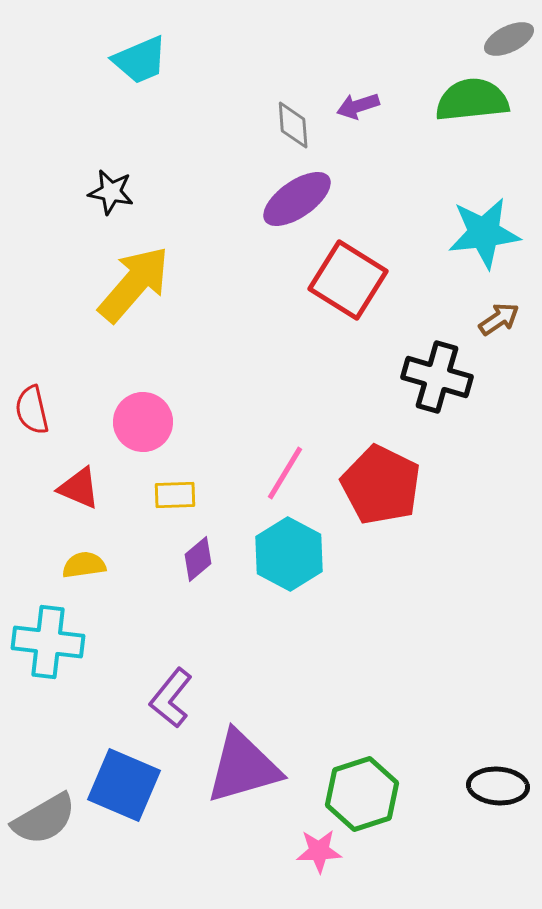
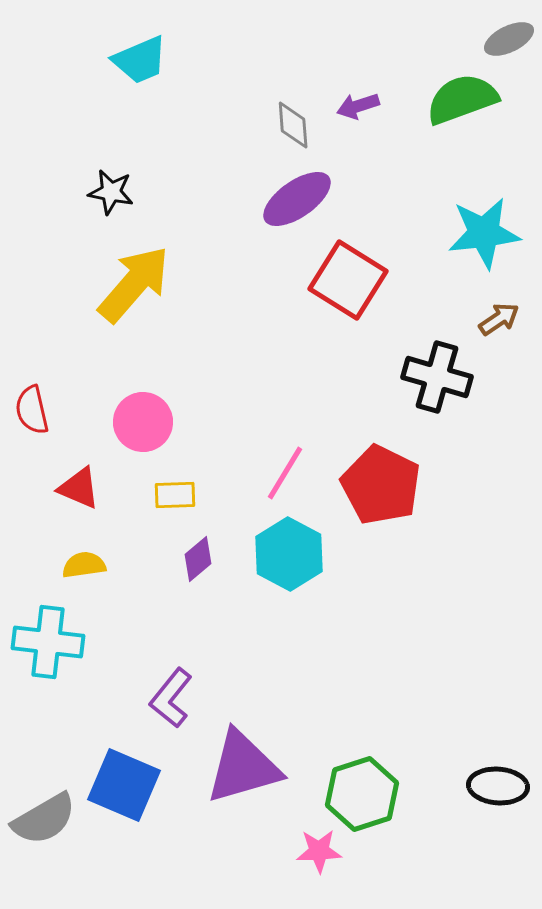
green semicircle: moved 10 px left, 1 px up; rotated 14 degrees counterclockwise
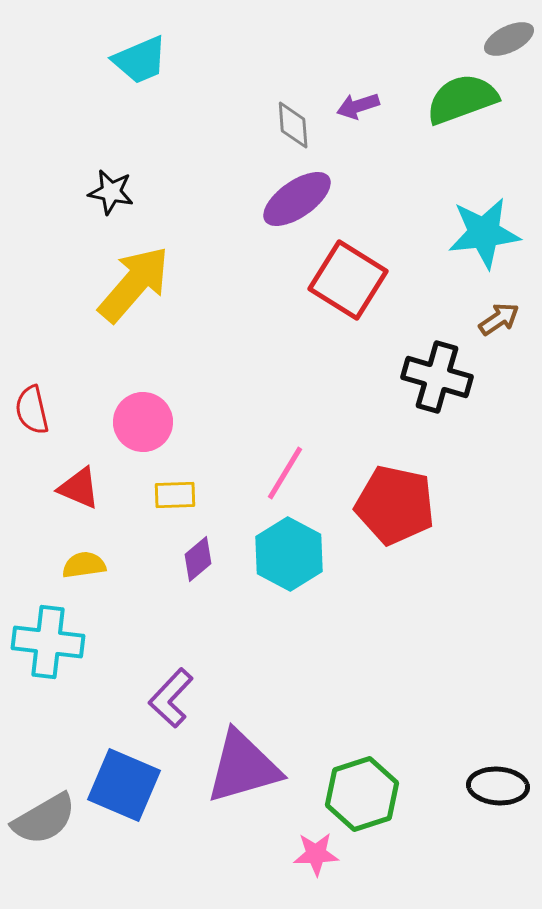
red pentagon: moved 14 px right, 20 px down; rotated 14 degrees counterclockwise
purple L-shape: rotated 4 degrees clockwise
pink star: moved 3 px left, 3 px down
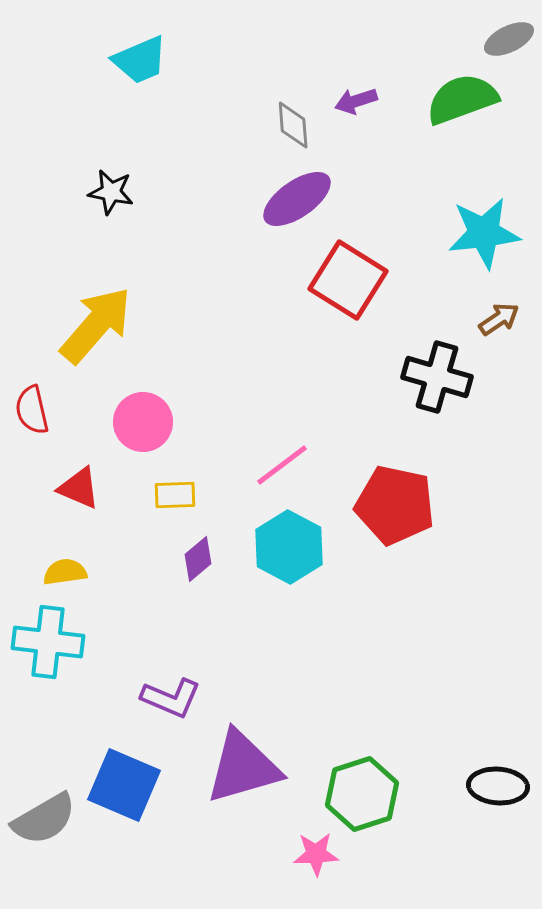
purple arrow: moved 2 px left, 5 px up
yellow arrow: moved 38 px left, 41 px down
pink line: moved 3 px left, 8 px up; rotated 22 degrees clockwise
cyan hexagon: moved 7 px up
yellow semicircle: moved 19 px left, 7 px down
purple L-shape: rotated 110 degrees counterclockwise
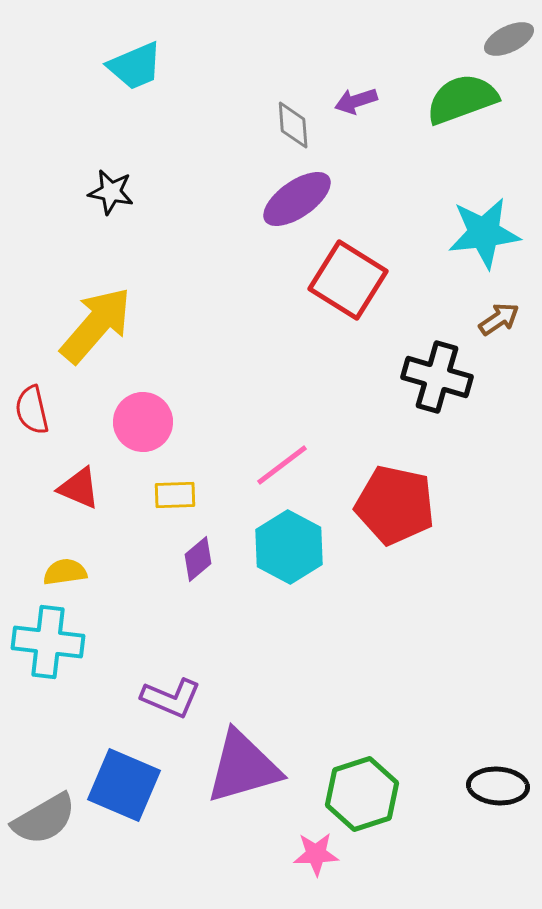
cyan trapezoid: moved 5 px left, 6 px down
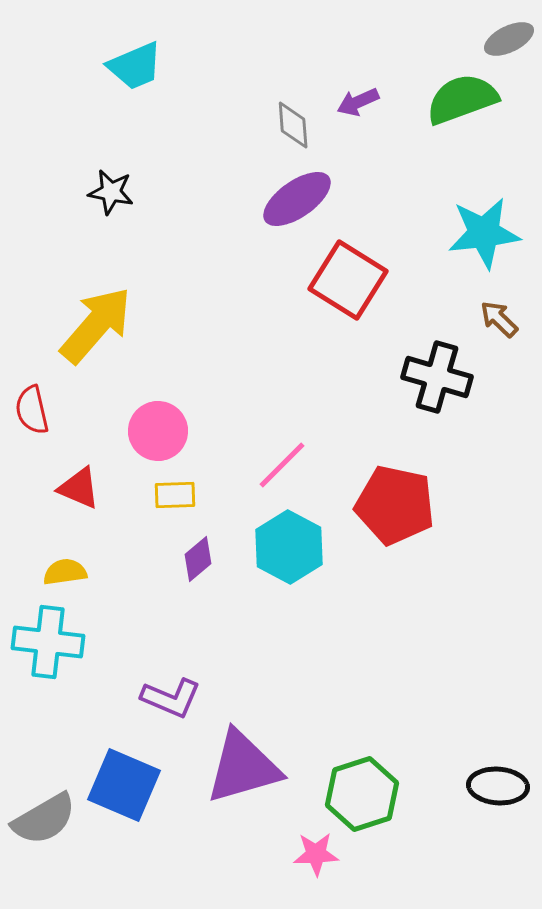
purple arrow: moved 2 px right, 1 px down; rotated 6 degrees counterclockwise
brown arrow: rotated 102 degrees counterclockwise
pink circle: moved 15 px right, 9 px down
pink line: rotated 8 degrees counterclockwise
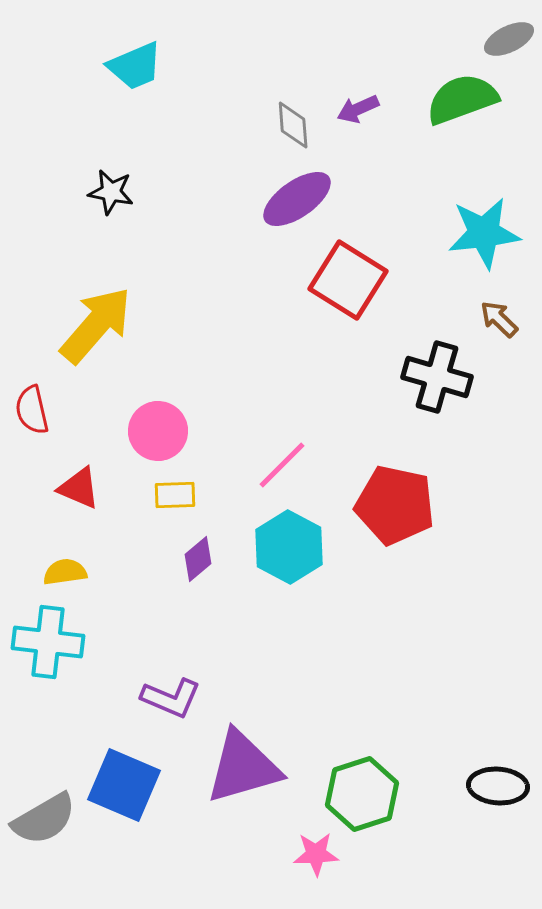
purple arrow: moved 7 px down
